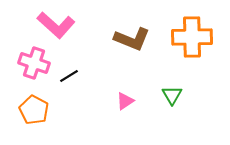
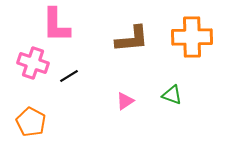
pink L-shape: rotated 48 degrees clockwise
brown L-shape: rotated 27 degrees counterclockwise
pink cross: moved 1 px left
green triangle: rotated 40 degrees counterclockwise
orange pentagon: moved 3 px left, 12 px down
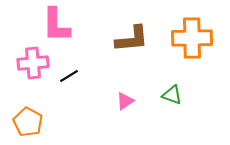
orange cross: moved 1 px down
pink cross: rotated 24 degrees counterclockwise
orange pentagon: moved 3 px left
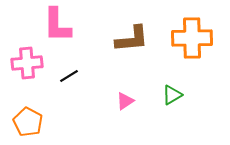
pink L-shape: moved 1 px right
pink cross: moved 6 px left
green triangle: rotated 50 degrees counterclockwise
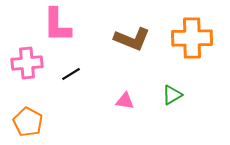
brown L-shape: rotated 27 degrees clockwise
black line: moved 2 px right, 2 px up
pink triangle: rotated 42 degrees clockwise
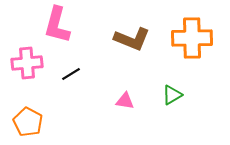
pink L-shape: rotated 15 degrees clockwise
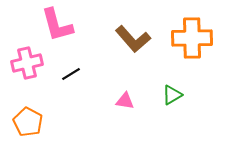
pink L-shape: rotated 30 degrees counterclockwise
brown L-shape: moved 1 px right; rotated 27 degrees clockwise
pink cross: rotated 8 degrees counterclockwise
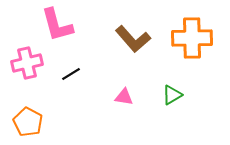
pink triangle: moved 1 px left, 4 px up
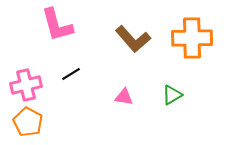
pink cross: moved 1 px left, 22 px down
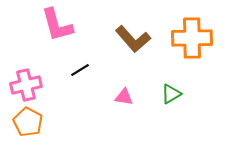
black line: moved 9 px right, 4 px up
green triangle: moved 1 px left, 1 px up
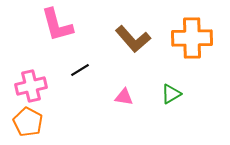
pink cross: moved 5 px right, 1 px down
